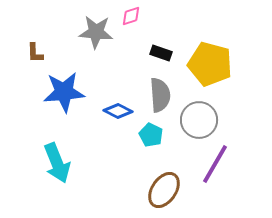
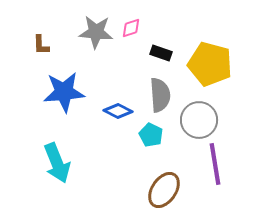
pink diamond: moved 12 px down
brown L-shape: moved 6 px right, 8 px up
purple line: rotated 39 degrees counterclockwise
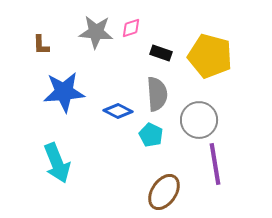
yellow pentagon: moved 8 px up
gray semicircle: moved 3 px left, 1 px up
brown ellipse: moved 2 px down
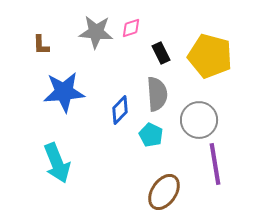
black rectangle: rotated 45 degrees clockwise
blue diamond: moved 2 px right, 1 px up; rotated 72 degrees counterclockwise
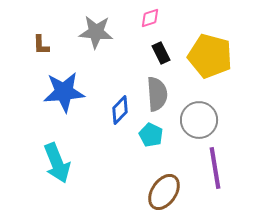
pink diamond: moved 19 px right, 10 px up
purple line: moved 4 px down
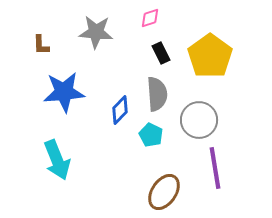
yellow pentagon: rotated 21 degrees clockwise
cyan arrow: moved 3 px up
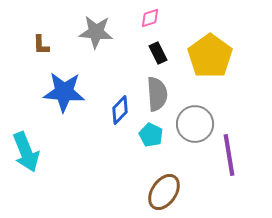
black rectangle: moved 3 px left
blue star: rotated 9 degrees clockwise
gray circle: moved 4 px left, 4 px down
cyan arrow: moved 31 px left, 8 px up
purple line: moved 14 px right, 13 px up
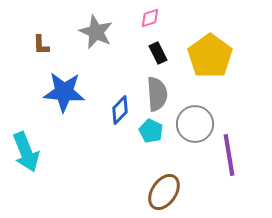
gray star: rotated 20 degrees clockwise
cyan pentagon: moved 4 px up
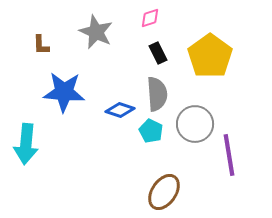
blue diamond: rotated 64 degrees clockwise
cyan arrow: moved 8 px up; rotated 27 degrees clockwise
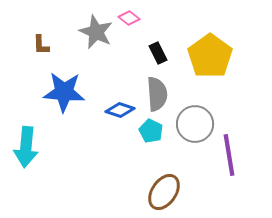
pink diamond: moved 21 px left; rotated 55 degrees clockwise
cyan arrow: moved 3 px down
